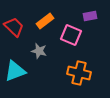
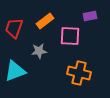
red trapezoid: moved 1 px down; rotated 115 degrees counterclockwise
pink square: moved 1 px left, 1 px down; rotated 20 degrees counterclockwise
gray star: rotated 21 degrees counterclockwise
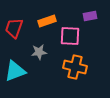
orange rectangle: moved 2 px right; rotated 18 degrees clockwise
gray star: moved 1 px down
orange cross: moved 4 px left, 6 px up
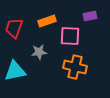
cyan triangle: rotated 10 degrees clockwise
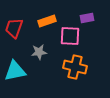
purple rectangle: moved 3 px left, 2 px down
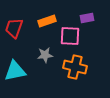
gray star: moved 6 px right, 3 px down
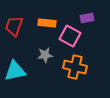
orange rectangle: moved 2 px down; rotated 24 degrees clockwise
red trapezoid: moved 2 px up
pink square: rotated 25 degrees clockwise
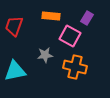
purple rectangle: rotated 48 degrees counterclockwise
orange rectangle: moved 4 px right, 7 px up
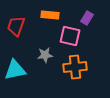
orange rectangle: moved 1 px left, 1 px up
red trapezoid: moved 2 px right
pink square: rotated 15 degrees counterclockwise
orange cross: rotated 20 degrees counterclockwise
cyan triangle: moved 1 px up
